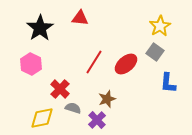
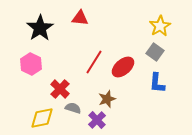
red ellipse: moved 3 px left, 3 px down
blue L-shape: moved 11 px left
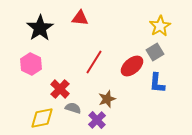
gray square: rotated 24 degrees clockwise
red ellipse: moved 9 px right, 1 px up
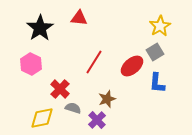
red triangle: moved 1 px left
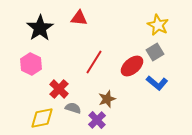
yellow star: moved 2 px left, 1 px up; rotated 15 degrees counterclockwise
blue L-shape: rotated 55 degrees counterclockwise
red cross: moved 1 px left
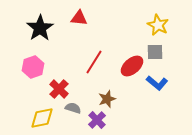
gray square: rotated 30 degrees clockwise
pink hexagon: moved 2 px right, 3 px down; rotated 15 degrees clockwise
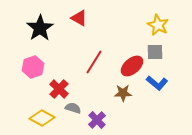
red triangle: rotated 24 degrees clockwise
brown star: moved 16 px right, 6 px up; rotated 18 degrees clockwise
yellow diamond: rotated 40 degrees clockwise
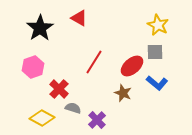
brown star: rotated 24 degrees clockwise
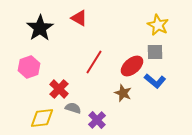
pink hexagon: moved 4 px left
blue L-shape: moved 2 px left, 2 px up
yellow diamond: rotated 35 degrees counterclockwise
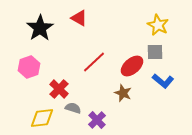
red line: rotated 15 degrees clockwise
blue L-shape: moved 8 px right
